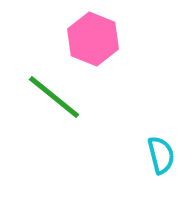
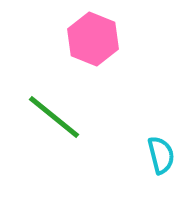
green line: moved 20 px down
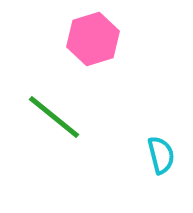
pink hexagon: rotated 21 degrees clockwise
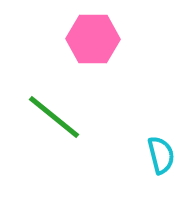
pink hexagon: rotated 18 degrees clockwise
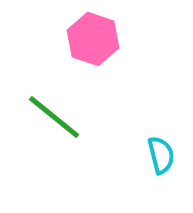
pink hexagon: rotated 18 degrees clockwise
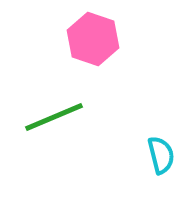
green line: rotated 62 degrees counterclockwise
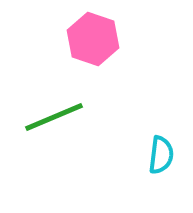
cyan semicircle: rotated 21 degrees clockwise
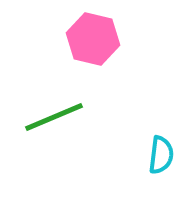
pink hexagon: rotated 6 degrees counterclockwise
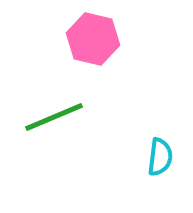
cyan semicircle: moved 1 px left, 2 px down
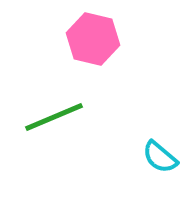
cyan semicircle: rotated 123 degrees clockwise
